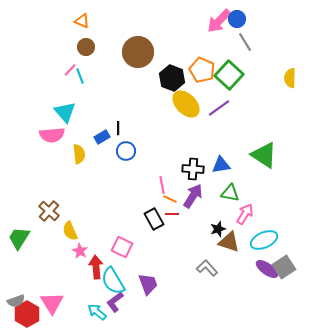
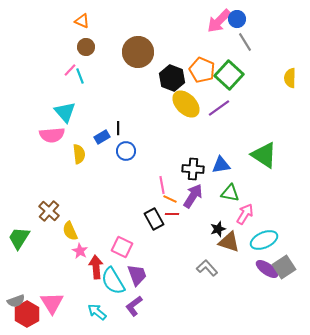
purple trapezoid at (148, 284): moved 11 px left, 9 px up
purple L-shape at (115, 302): moved 19 px right, 4 px down
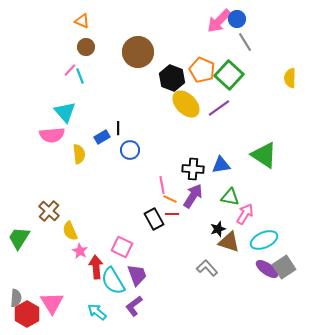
blue circle at (126, 151): moved 4 px right, 1 px up
green triangle at (230, 193): moved 4 px down
gray semicircle at (16, 301): moved 3 px up; rotated 66 degrees counterclockwise
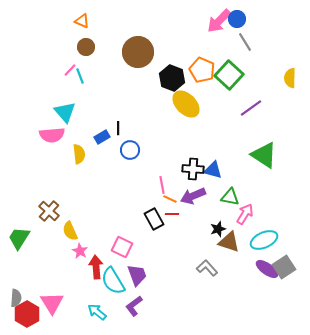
purple line at (219, 108): moved 32 px right
blue triangle at (221, 165): moved 8 px left, 5 px down; rotated 24 degrees clockwise
purple arrow at (193, 196): rotated 145 degrees counterclockwise
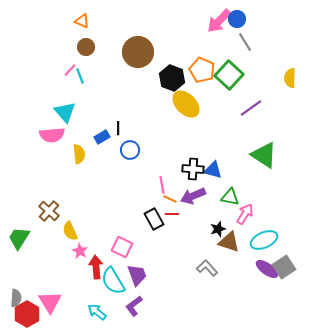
pink triangle at (52, 303): moved 2 px left, 1 px up
